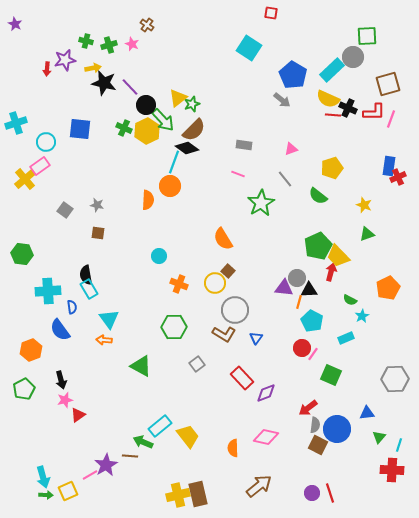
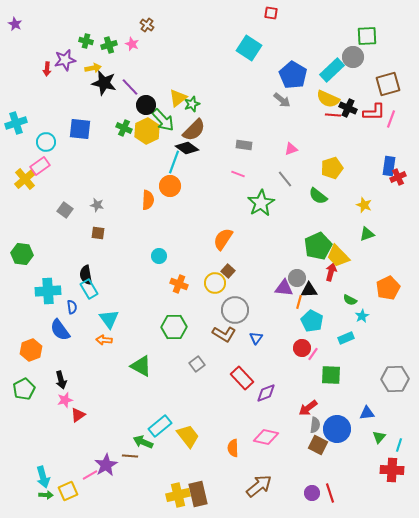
orange semicircle at (223, 239): rotated 65 degrees clockwise
green square at (331, 375): rotated 20 degrees counterclockwise
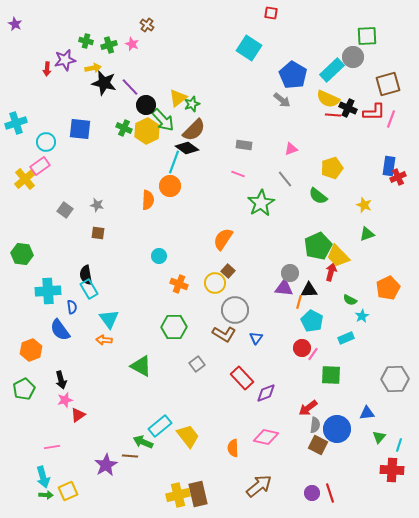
gray circle at (297, 278): moved 7 px left, 5 px up
pink line at (90, 475): moved 38 px left, 28 px up; rotated 21 degrees clockwise
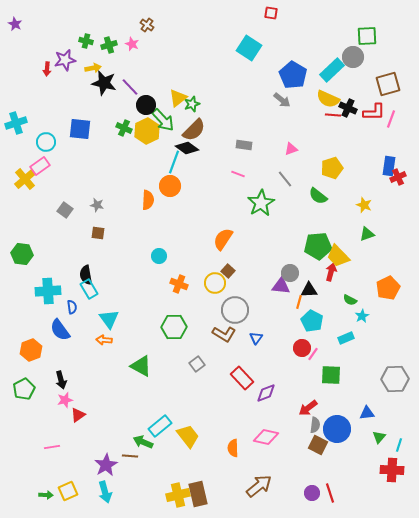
green pentagon at (318, 246): rotated 20 degrees clockwise
purple triangle at (284, 288): moved 3 px left, 2 px up
cyan arrow at (43, 477): moved 62 px right, 15 px down
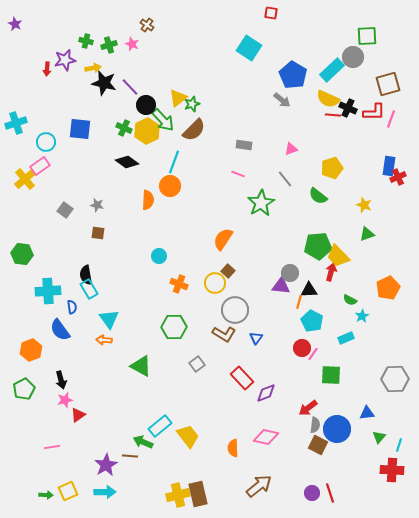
black diamond at (187, 148): moved 60 px left, 14 px down
cyan arrow at (105, 492): rotated 75 degrees counterclockwise
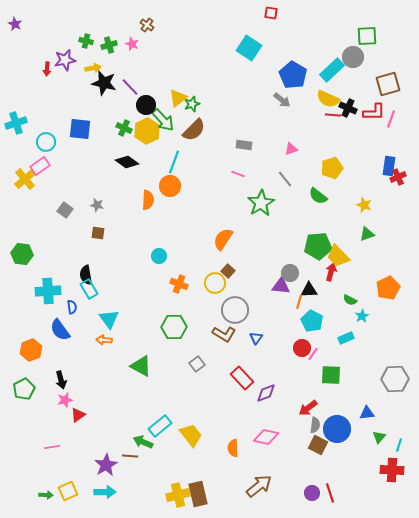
yellow trapezoid at (188, 436): moved 3 px right, 1 px up
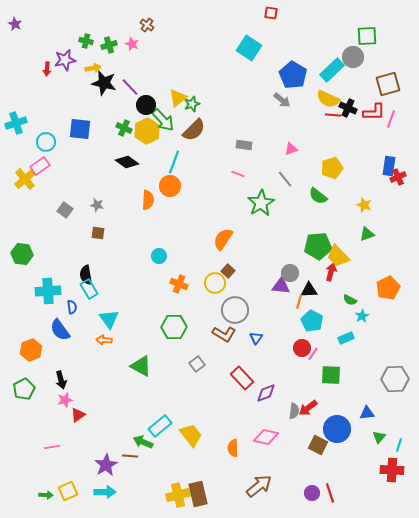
gray semicircle at (315, 425): moved 21 px left, 14 px up
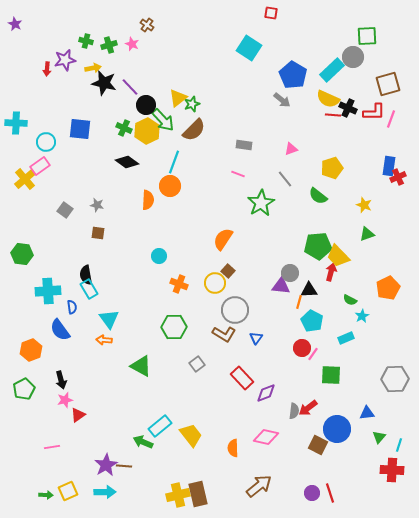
cyan cross at (16, 123): rotated 20 degrees clockwise
brown line at (130, 456): moved 6 px left, 10 px down
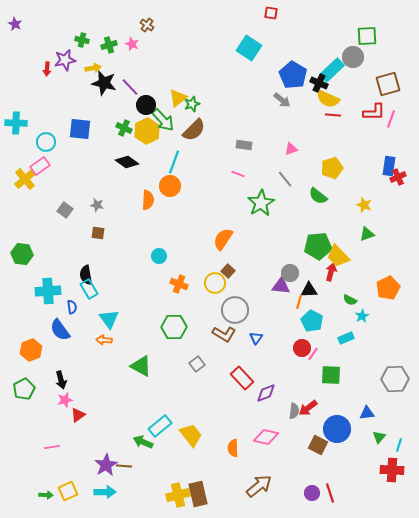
green cross at (86, 41): moved 4 px left, 1 px up
black cross at (348, 108): moved 29 px left, 25 px up
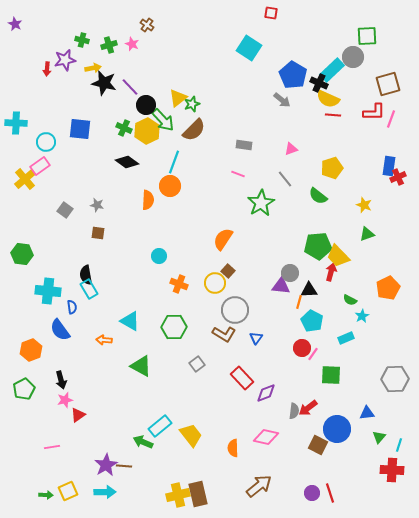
cyan cross at (48, 291): rotated 10 degrees clockwise
cyan triangle at (109, 319): moved 21 px right, 2 px down; rotated 25 degrees counterclockwise
